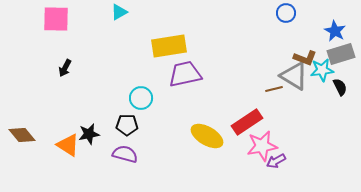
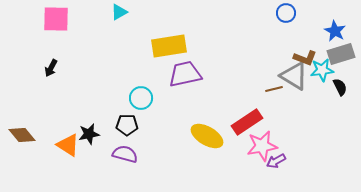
black arrow: moved 14 px left
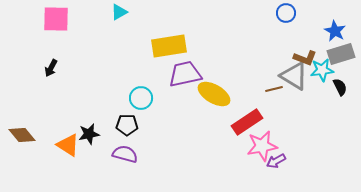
yellow ellipse: moved 7 px right, 42 px up
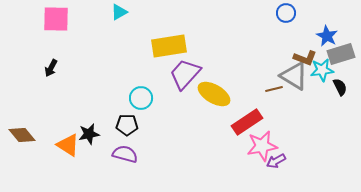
blue star: moved 8 px left, 5 px down
purple trapezoid: rotated 36 degrees counterclockwise
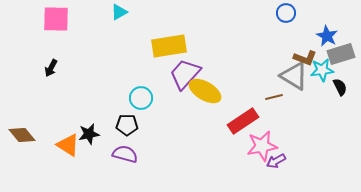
brown line: moved 8 px down
yellow ellipse: moved 9 px left, 3 px up
red rectangle: moved 4 px left, 1 px up
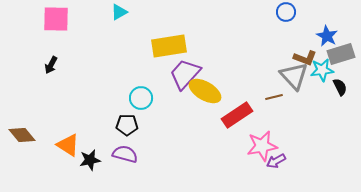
blue circle: moved 1 px up
black arrow: moved 3 px up
gray triangle: rotated 16 degrees clockwise
red rectangle: moved 6 px left, 6 px up
black star: moved 1 px right, 26 px down
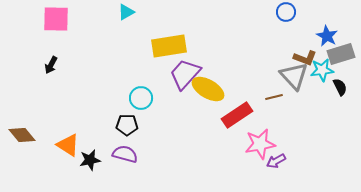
cyan triangle: moved 7 px right
yellow ellipse: moved 3 px right, 2 px up
pink star: moved 2 px left, 2 px up
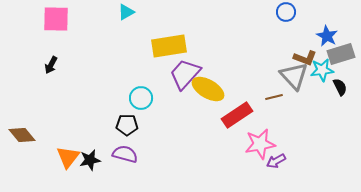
orange triangle: moved 12 px down; rotated 35 degrees clockwise
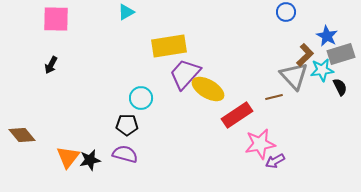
brown L-shape: moved 3 px up; rotated 65 degrees counterclockwise
purple arrow: moved 1 px left
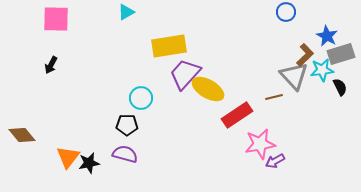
black star: moved 1 px left, 3 px down
